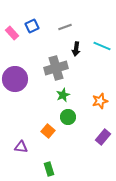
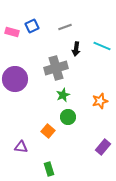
pink rectangle: moved 1 px up; rotated 32 degrees counterclockwise
purple rectangle: moved 10 px down
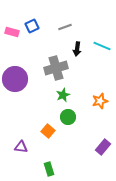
black arrow: moved 1 px right
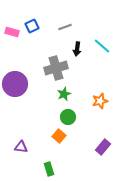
cyan line: rotated 18 degrees clockwise
purple circle: moved 5 px down
green star: moved 1 px right, 1 px up
orange square: moved 11 px right, 5 px down
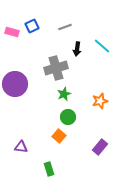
purple rectangle: moved 3 px left
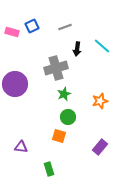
orange square: rotated 24 degrees counterclockwise
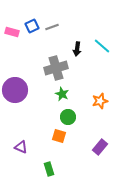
gray line: moved 13 px left
purple circle: moved 6 px down
green star: moved 2 px left; rotated 24 degrees counterclockwise
purple triangle: rotated 16 degrees clockwise
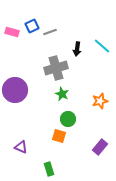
gray line: moved 2 px left, 5 px down
green circle: moved 2 px down
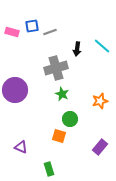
blue square: rotated 16 degrees clockwise
green circle: moved 2 px right
